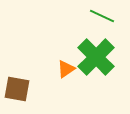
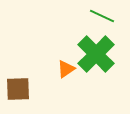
green cross: moved 3 px up
brown square: moved 1 px right; rotated 12 degrees counterclockwise
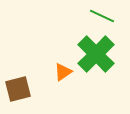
orange triangle: moved 3 px left, 3 px down
brown square: rotated 12 degrees counterclockwise
